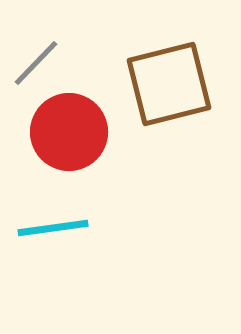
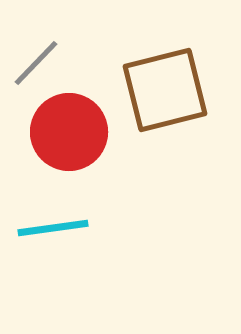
brown square: moved 4 px left, 6 px down
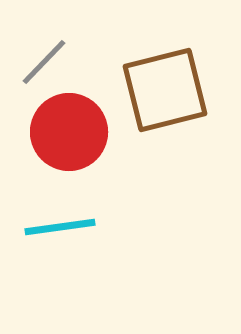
gray line: moved 8 px right, 1 px up
cyan line: moved 7 px right, 1 px up
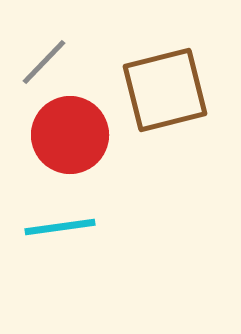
red circle: moved 1 px right, 3 px down
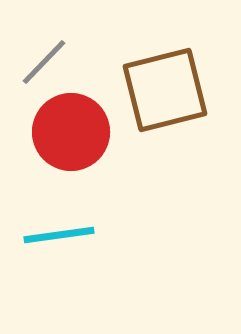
red circle: moved 1 px right, 3 px up
cyan line: moved 1 px left, 8 px down
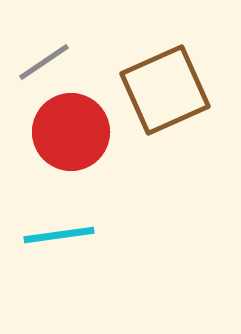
gray line: rotated 12 degrees clockwise
brown square: rotated 10 degrees counterclockwise
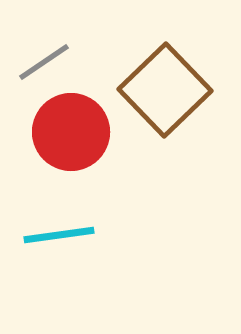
brown square: rotated 20 degrees counterclockwise
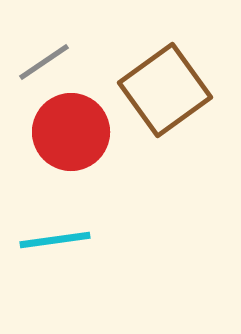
brown square: rotated 8 degrees clockwise
cyan line: moved 4 px left, 5 px down
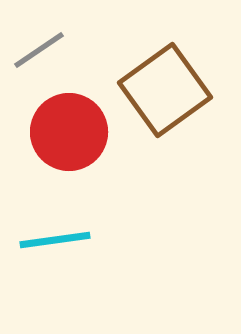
gray line: moved 5 px left, 12 px up
red circle: moved 2 px left
